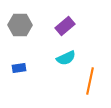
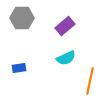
gray hexagon: moved 2 px right, 7 px up
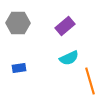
gray hexagon: moved 4 px left, 5 px down
cyan semicircle: moved 3 px right
orange line: rotated 28 degrees counterclockwise
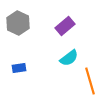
gray hexagon: rotated 25 degrees clockwise
cyan semicircle: rotated 12 degrees counterclockwise
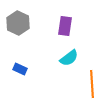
purple rectangle: rotated 42 degrees counterclockwise
blue rectangle: moved 1 px right, 1 px down; rotated 32 degrees clockwise
orange line: moved 2 px right, 3 px down; rotated 12 degrees clockwise
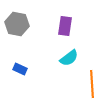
gray hexagon: moved 1 px left, 1 px down; rotated 15 degrees counterclockwise
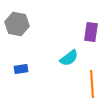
purple rectangle: moved 26 px right, 6 px down
blue rectangle: moved 1 px right; rotated 32 degrees counterclockwise
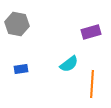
purple rectangle: rotated 66 degrees clockwise
cyan semicircle: moved 6 px down
orange line: rotated 8 degrees clockwise
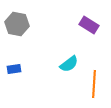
purple rectangle: moved 2 px left, 7 px up; rotated 48 degrees clockwise
blue rectangle: moved 7 px left
orange line: moved 2 px right
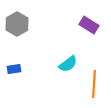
gray hexagon: rotated 20 degrees clockwise
cyan semicircle: moved 1 px left
